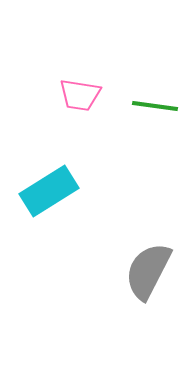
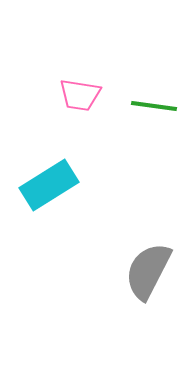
green line: moved 1 px left
cyan rectangle: moved 6 px up
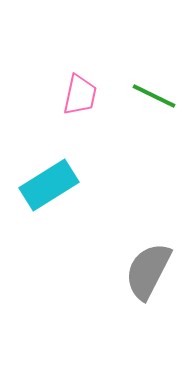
pink trapezoid: rotated 87 degrees counterclockwise
green line: moved 10 px up; rotated 18 degrees clockwise
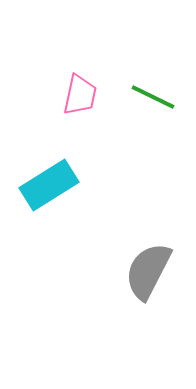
green line: moved 1 px left, 1 px down
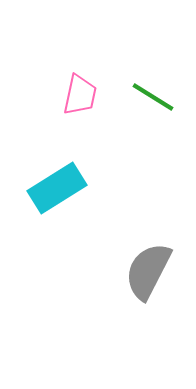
green line: rotated 6 degrees clockwise
cyan rectangle: moved 8 px right, 3 px down
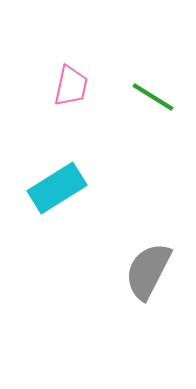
pink trapezoid: moved 9 px left, 9 px up
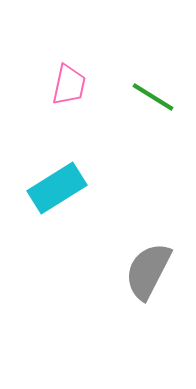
pink trapezoid: moved 2 px left, 1 px up
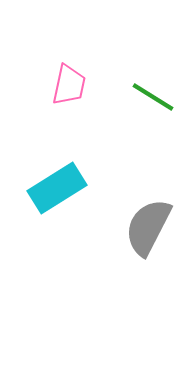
gray semicircle: moved 44 px up
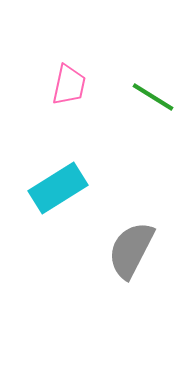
cyan rectangle: moved 1 px right
gray semicircle: moved 17 px left, 23 px down
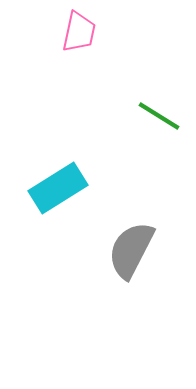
pink trapezoid: moved 10 px right, 53 px up
green line: moved 6 px right, 19 px down
